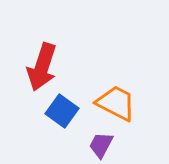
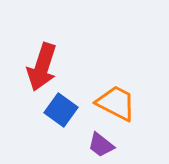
blue square: moved 1 px left, 1 px up
purple trapezoid: rotated 80 degrees counterclockwise
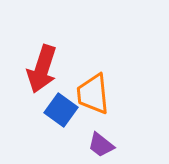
red arrow: moved 2 px down
orange trapezoid: moved 23 px left, 9 px up; rotated 123 degrees counterclockwise
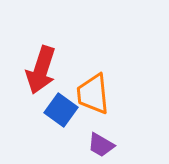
red arrow: moved 1 px left, 1 px down
purple trapezoid: rotated 8 degrees counterclockwise
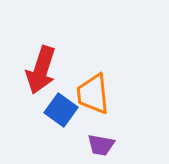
purple trapezoid: rotated 20 degrees counterclockwise
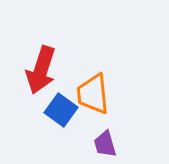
purple trapezoid: moved 4 px right, 1 px up; rotated 64 degrees clockwise
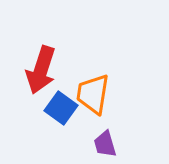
orange trapezoid: rotated 15 degrees clockwise
blue square: moved 2 px up
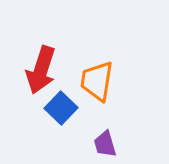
orange trapezoid: moved 4 px right, 13 px up
blue square: rotated 8 degrees clockwise
